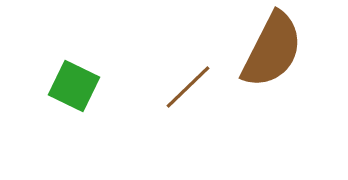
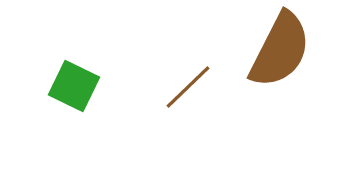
brown semicircle: moved 8 px right
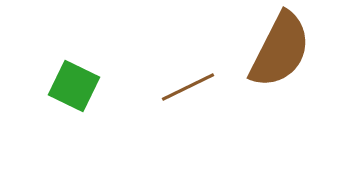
brown line: rotated 18 degrees clockwise
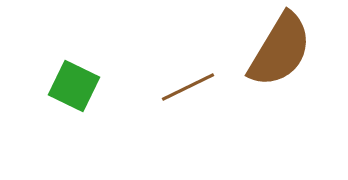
brown semicircle: rotated 4 degrees clockwise
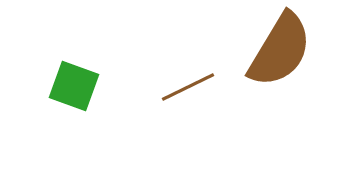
green square: rotated 6 degrees counterclockwise
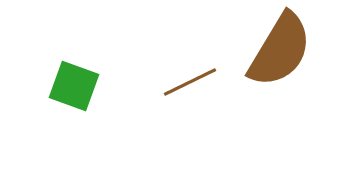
brown line: moved 2 px right, 5 px up
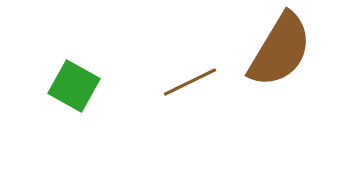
green square: rotated 9 degrees clockwise
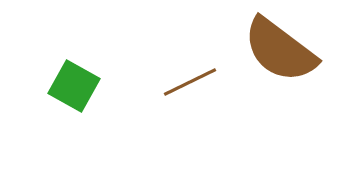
brown semicircle: rotated 96 degrees clockwise
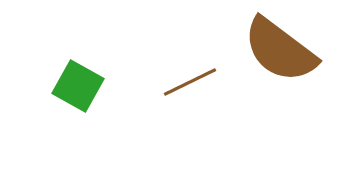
green square: moved 4 px right
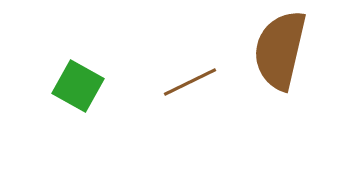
brown semicircle: rotated 66 degrees clockwise
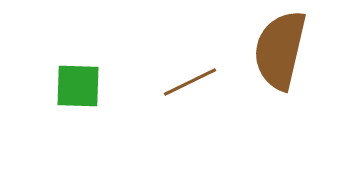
green square: rotated 27 degrees counterclockwise
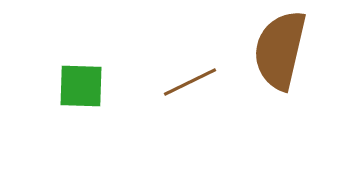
green square: moved 3 px right
